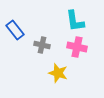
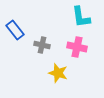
cyan L-shape: moved 6 px right, 4 px up
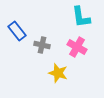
blue rectangle: moved 2 px right, 1 px down
pink cross: rotated 18 degrees clockwise
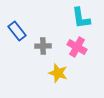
cyan L-shape: moved 1 px down
gray cross: moved 1 px right, 1 px down; rotated 14 degrees counterclockwise
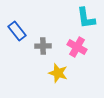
cyan L-shape: moved 5 px right
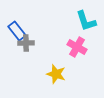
cyan L-shape: moved 3 px down; rotated 10 degrees counterclockwise
gray cross: moved 17 px left, 3 px up
yellow star: moved 2 px left, 1 px down
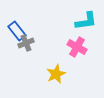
cyan L-shape: rotated 80 degrees counterclockwise
gray cross: rotated 21 degrees counterclockwise
yellow star: rotated 30 degrees clockwise
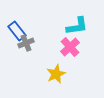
cyan L-shape: moved 9 px left, 5 px down
pink cross: moved 7 px left; rotated 18 degrees clockwise
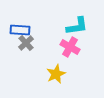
blue rectangle: moved 3 px right, 1 px up; rotated 48 degrees counterclockwise
gray cross: rotated 21 degrees counterclockwise
pink cross: rotated 18 degrees counterclockwise
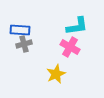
gray cross: moved 2 px left, 1 px down; rotated 28 degrees clockwise
